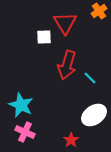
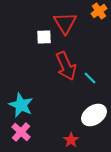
red arrow: moved 1 px left, 1 px down; rotated 40 degrees counterclockwise
pink cross: moved 4 px left; rotated 18 degrees clockwise
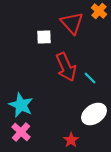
orange cross: rotated 14 degrees counterclockwise
red triangle: moved 7 px right; rotated 10 degrees counterclockwise
red arrow: moved 1 px down
white ellipse: moved 1 px up
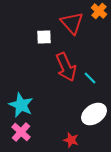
red star: rotated 21 degrees counterclockwise
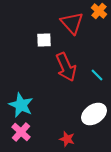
white square: moved 3 px down
cyan line: moved 7 px right, 3 px up
red star: moved 4 px left, 1 px up
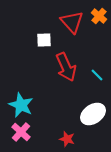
orange cross: moved 5 px down
red triangle: moved 1 px up
white ellipse: moved 1 px left
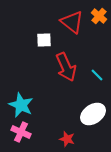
red triangle: rotated 10 degrees counterclockwise
pink cross: rotated 18 degrees counterclockwise
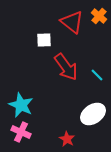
red arrow: rotated 12 degrees counterclockwise
red star: rotated 14 degrees clockwise
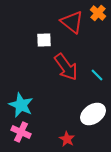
orange cross: moved 1 px left, 3 px up
